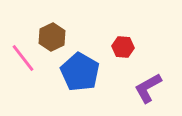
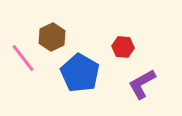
blue pentagon: moved 1 px down
purple L-shape: moved 6 px left, 4 px up
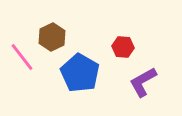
pink line: moved 1 px left, 1 px up
purple L-shape: moved 1 px right, 2 px up
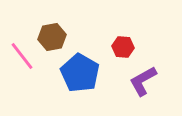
brown hexagon: rotated 16 degrees clockwise
pink line: moved 1 px up
purple L-shape: moved 1 px up
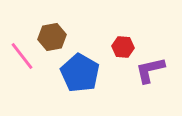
purple L-shape: moved 7 px right, 11 px up; rotated 16 degrees clockwise
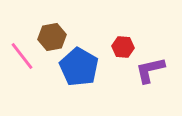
blue pentagon: moved 1 px left, 6 px up
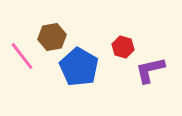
red hexagon: rotated 10 degrees clockwise
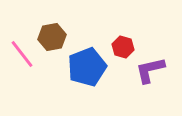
pink line: moved 2 px up
blue pentagon: moved 8 px right; rotated 21 degrees clockwise
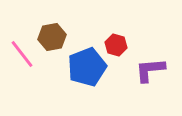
red hexagon: moved 7 px left, 2 px up
purple L-shape: rotated 8 degrees clockwise
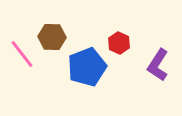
brown hexagon: rotated 12 degrees clockwise
red hexagon: moved 3 px right, 2 px up; rotated 10 degrees clockwise
purple L-shape: moved 8 px right, 5 px up; rotated 52 degrees counterclockwise
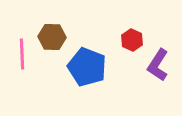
red hexagon: moved 13 px right, 3 px up
pink line: rotated 36 degrees clockwise
blue pentagon: rotated 30 degrees counterclockwise
